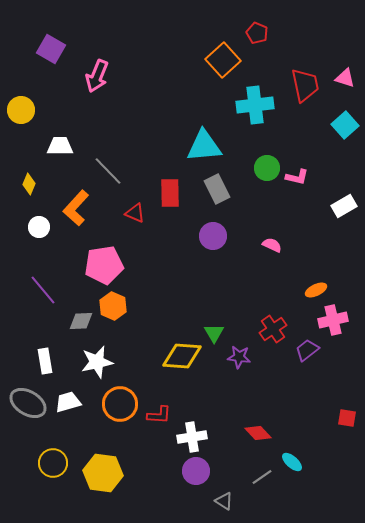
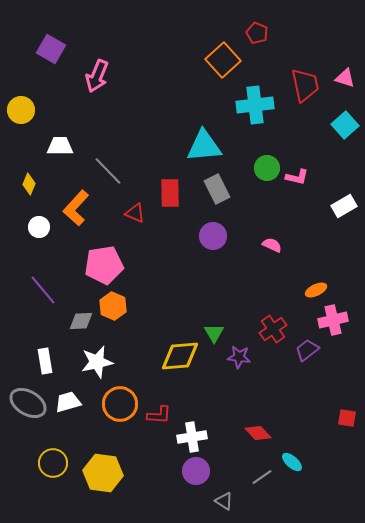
yellow diamond at (182, 356): moved 2 px left; rotated 9 degrees counterclockwise
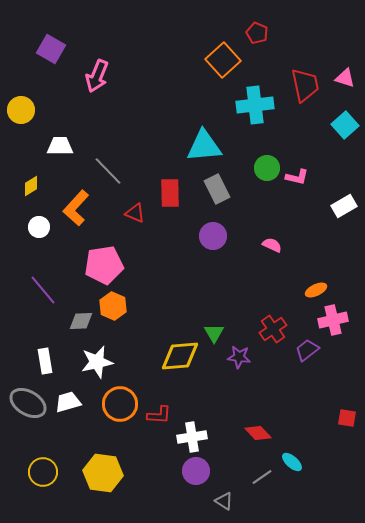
yellow diamond at (29, 184): moved 2 px right, 2 px down; rotated 35 degrees clockwise
yellow circle at (53, 463): moved 10 px left, 9 px down
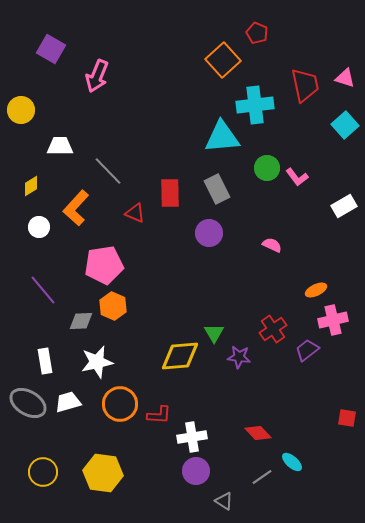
cyan triangle at (204, 146): moved 18 px right, 9 px up
pink L-shape at (297, 177): rotated 40 degrees clockwise
purple circle at (213, 236): moved 4 px left, 3 px up
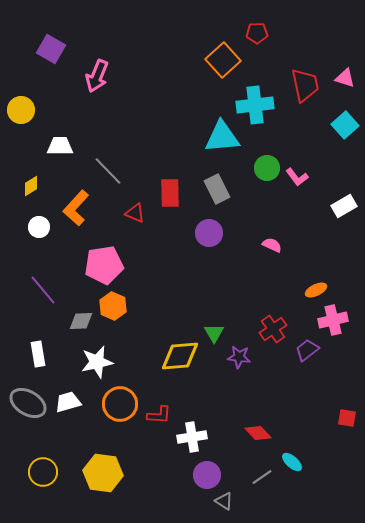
red pentagon at (257, 33): rotated 25 degrees counterclockwise
white rectangle at (45, 361): moved 7 px left, 7 px up
purple circle at (196, 471): moved 11 px right, 4 px down
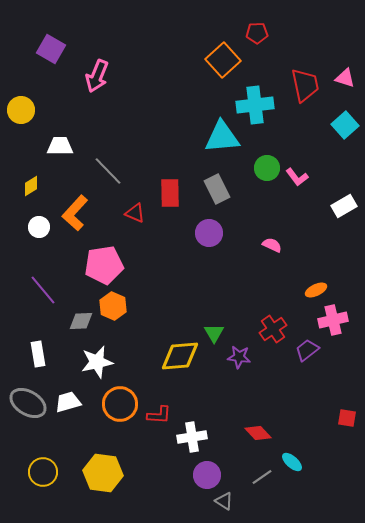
orange L-shape at (76, 208): moved 1 px left, 5 px down
